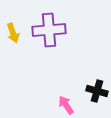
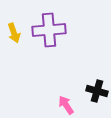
yellow arrow: moved 1 px right
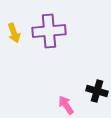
purple cross: moved 1 px down
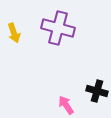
purple cross: moved 9 px right, 3 px up; rotated 20 degrees clockwise
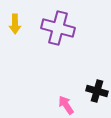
yellow arrow: moved 1 px right, 9 px up; rotated 18 degrees clockwise
